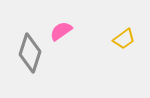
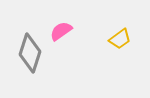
yellow trapezoid: moved 4 px left
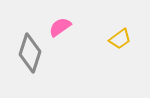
pink semicircle: moved 1 px left, 4 px up
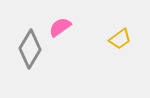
gray diamond: moved 4 px up; rotated 12 degrees clockwise
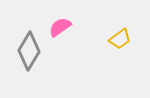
gray diamond: moved 1 px left, 2 px down
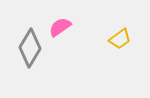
gray diamond: moved 1 px right, 3 px up
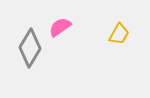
yellow trapezoid: moved 1 px left, 5 px up; rotated 25 degrees counterclockwise
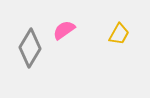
pink semicircle: moved 4 px right, 3 px down
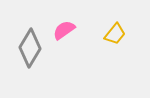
yellow trapezoid: moved 4 px left; rotated 10 degrees clockwise
